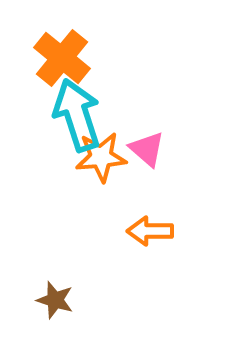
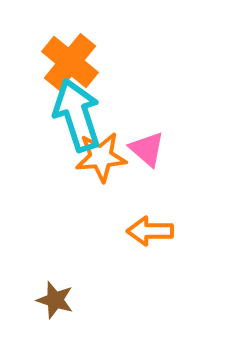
orange cross: moved 8 px right, 4 px down
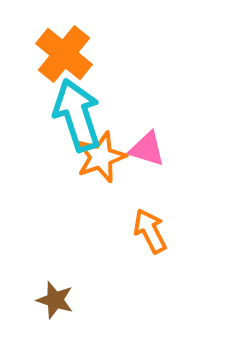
orange cross: moved 6 px left, 8 px up
pink triangle: rotated 24 degrees counterclockwise
orange star: rotated 15 degrees counterclockwise
orange arrow: rotated 63 degrees clockwise
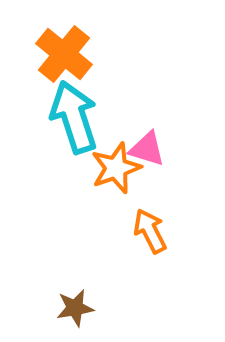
cyan arrow: moved 3 px left, 2 px down
orange star: moved 15 px right, 11 px down
brown star: moved 20 px right, 8 px down; rotated 27 degrees counterclockwise
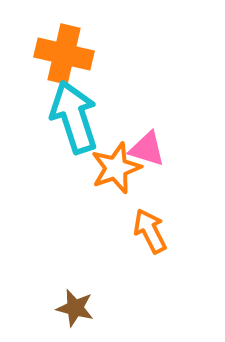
orange cross: rotated 26 degrees counterclockwise
brown star: rotated 24 degrees clockwise
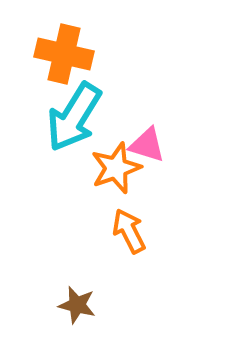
cyan arrow: rotated 130 degrees counterclockwise
pink triangle: moved 4 px up
orange arrow: moved 21 px left
brown star: moved 2 px right, 3 px up
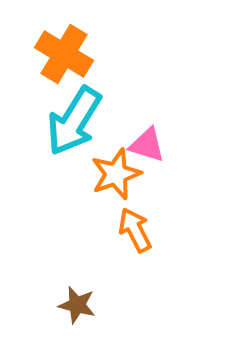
orange cross: rotated 18 degrees clockwise
cyan arrow: moved 4 px down
orange star: moved 6 px down
orange arrow: moved 6 px right, 1 px up
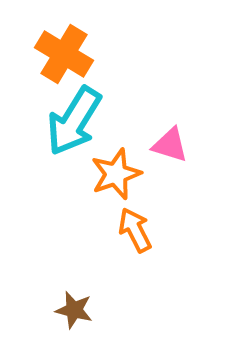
pink triangle: moved 23 px right
brown star: moved 3 px left, 5 px down
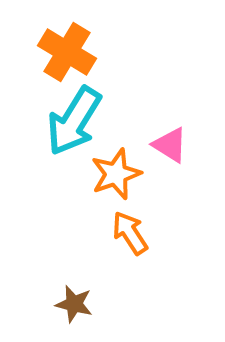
orange cross: moved 3 px right, 2 px up
pink triangle: rotated 15 degrees clockwise
orange arrow: moved 5 px left, 3 px down; rotated 6 degrees counterclockwise
brown star: moved 6 px up
